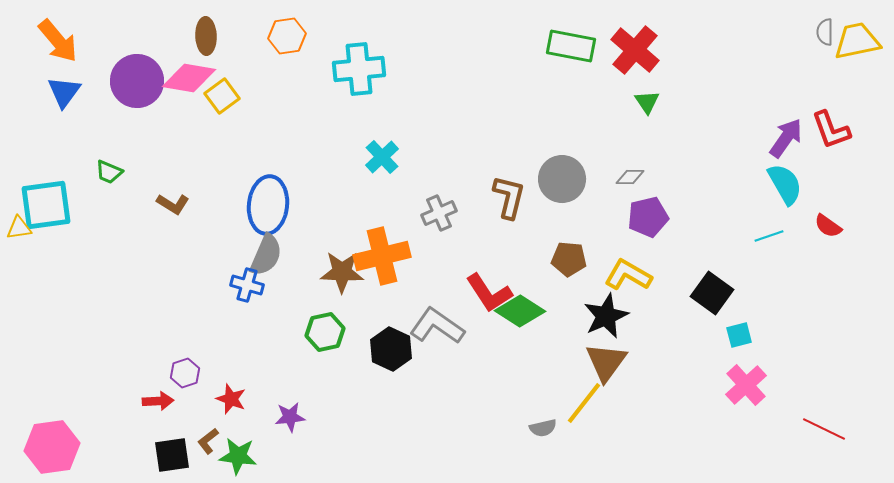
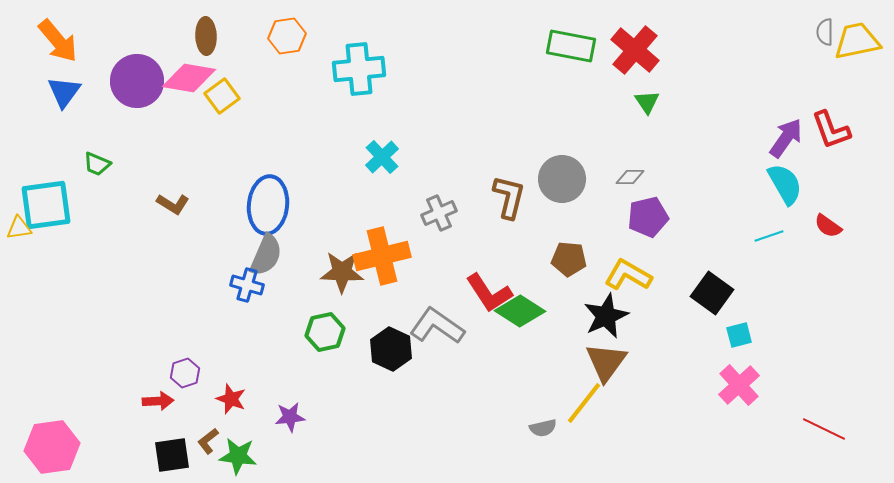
green trapezoid at (109, 172): moved 12 px left, 8 px up
pink cross at (746, 385): moved 7 px left
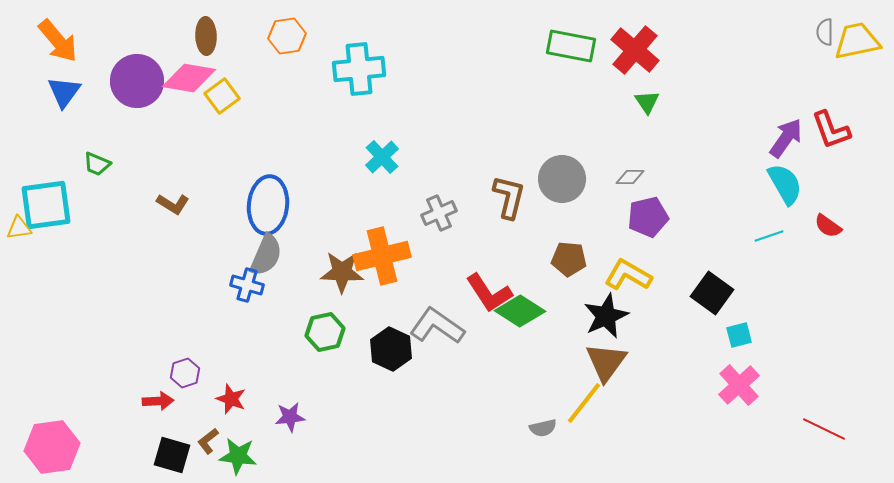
black square at (172, 455): rotated 24 degrees clockwise
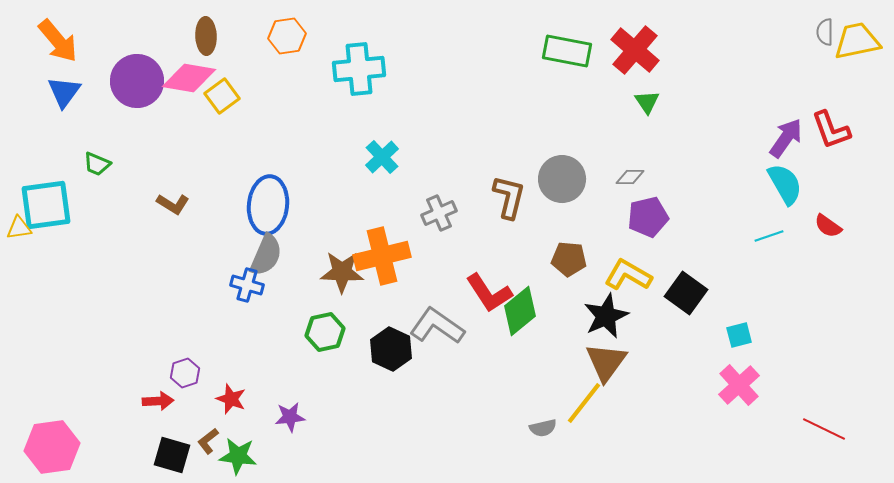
green rectangle at (571, 46): moved 4 px left, 5 px down
black square at (712, 293): moved 26 px left
green diamond at (520, 311): rotated 72 degrees counterclockwise
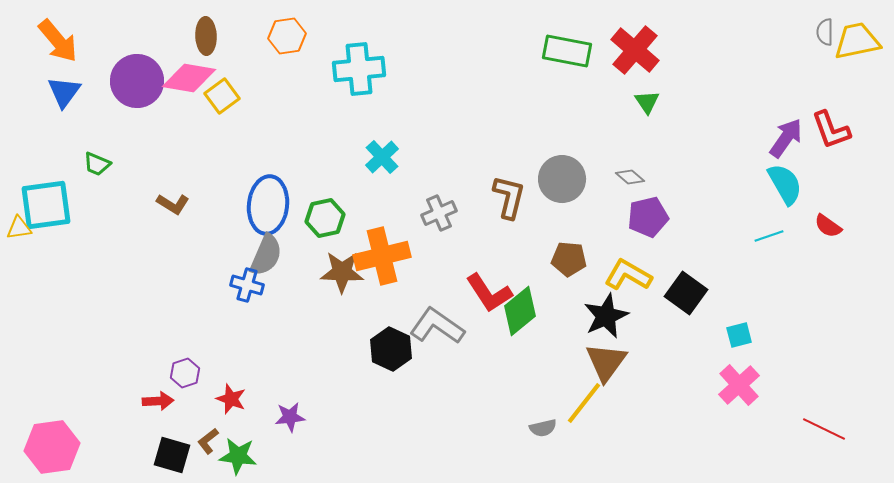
gray diamond at (630, 177): rotated 40 degrees clockwise
green hexagon at (325, 332): moved 114 px up
